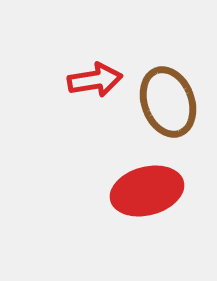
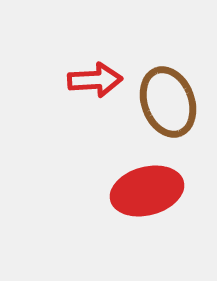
red arrow: rotated 6 degrees clockwise
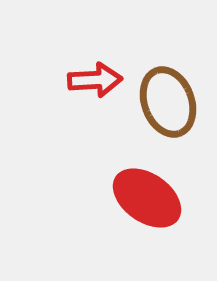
red ellipse: moved 7 px down; rotated 50 degrees clockwise
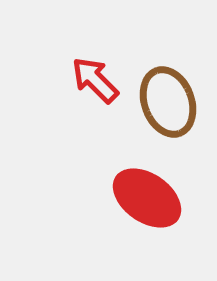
red arrow: rotated 132 degrees counterclockwise
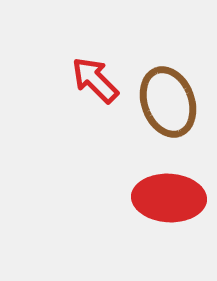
red ellipse: moved 22 px right; rotated 32 degrees counterclockwise
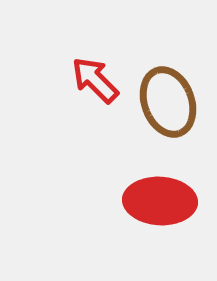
red ellipse: moved 9 px left, 3 px down
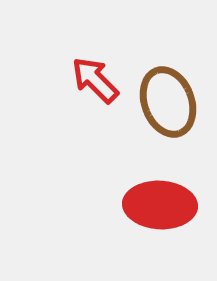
red ellipse: moved 4 px down
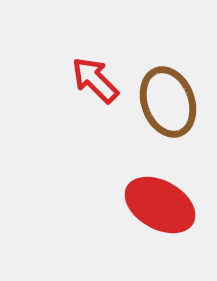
red ellipse: rotated 26 degrees clockwise
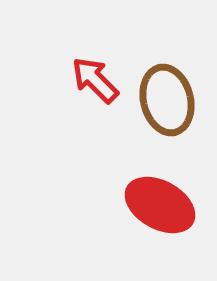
brown ellipse: moved 1 px left, 2 px up; rotated 6 degrees clockwise
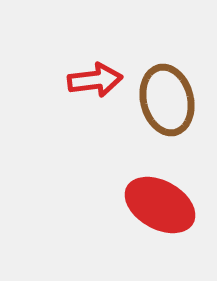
red arrow: rotated 128 degrees clockwise
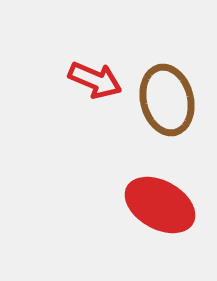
red arrow: rotated 30 degrees clockwise
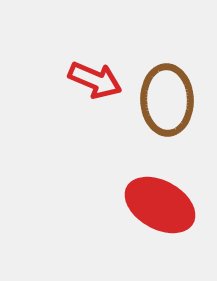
brown ellipse: rotated 12 degrees clockwise
